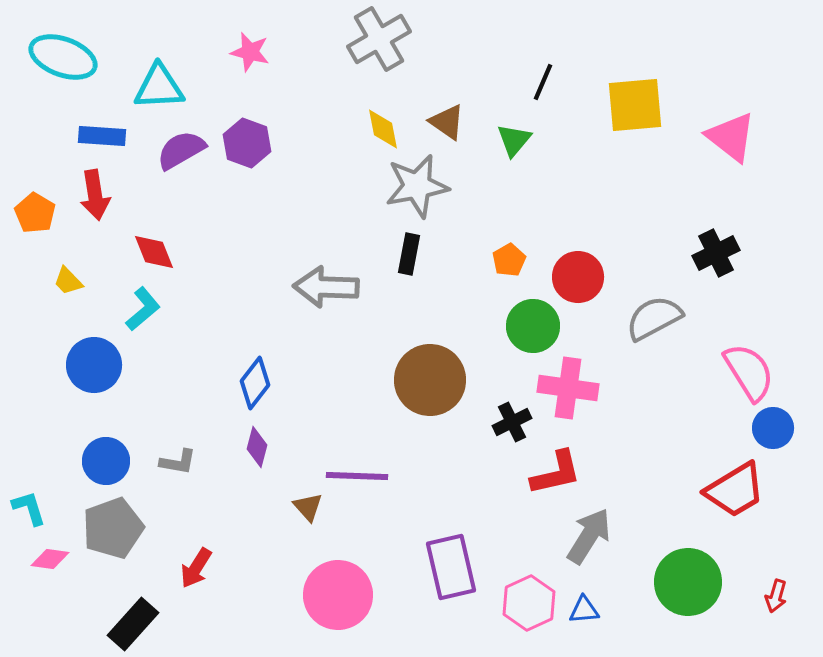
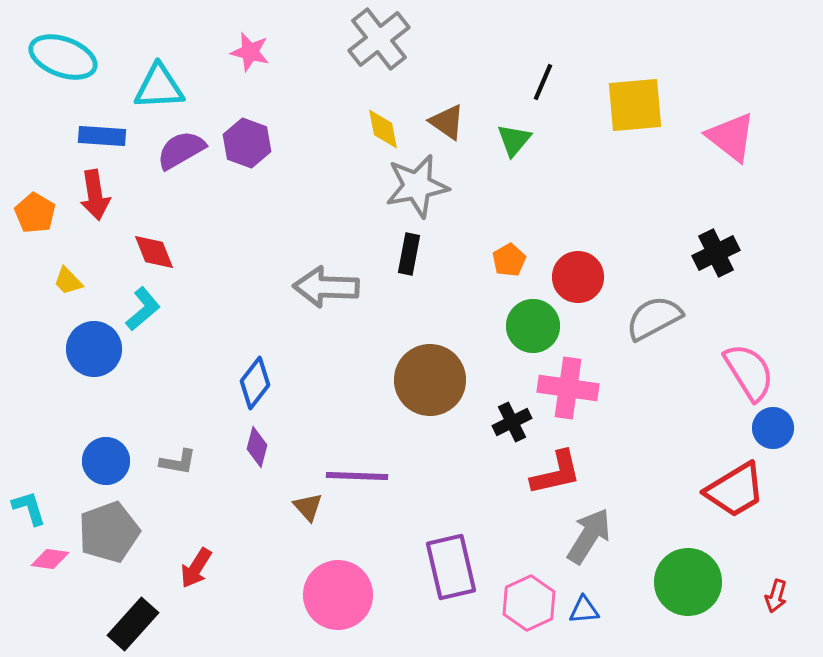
gray cross at (379, 39): rotated 8 degrees counterclockwise
blue circle at (94, 365): moved 16 px up
gray pentagon at (113, 528): moved 4 px left, 4 px down
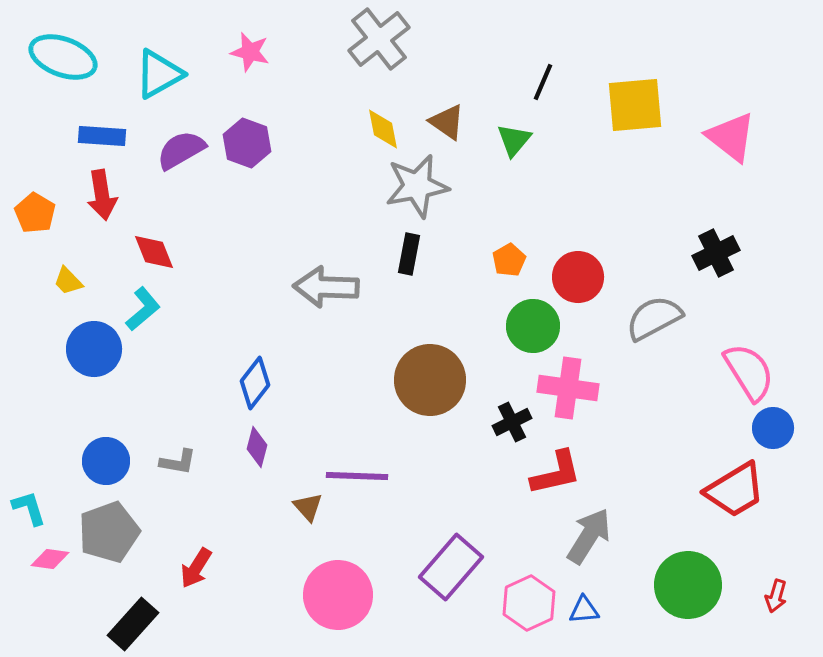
cyan triangle at (159, 87): moved 13 px up; rotated 26 degrees counterclockwise
red arrow at (95, 195): moved 7 px right
purple rectangle at (451, 567): rotated 54 degrees clockwise
green circle at (688, 582): moved 3 px down
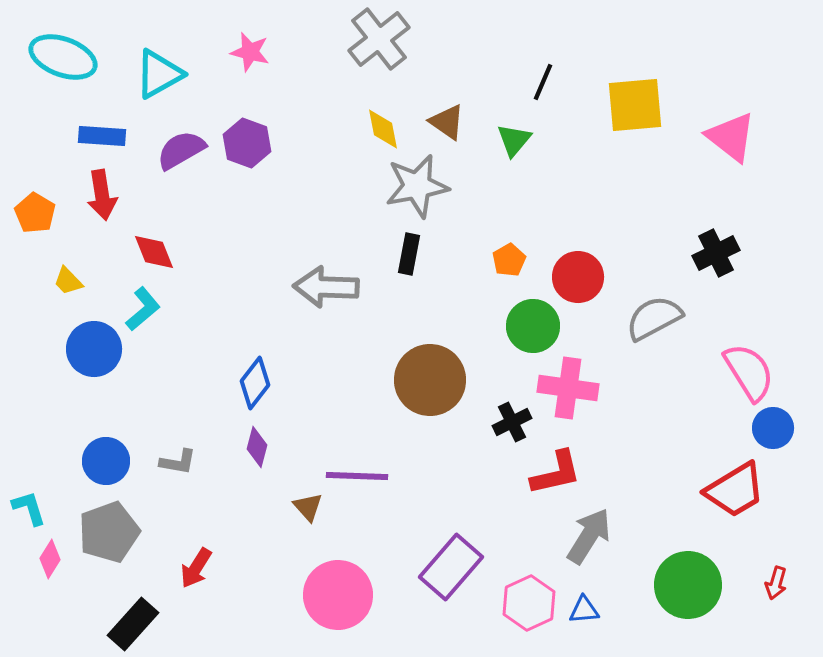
pink diamond at (50, 559): rotated 66 degrees counterclockwise
red arrow at (776, 596): moved 13 px up
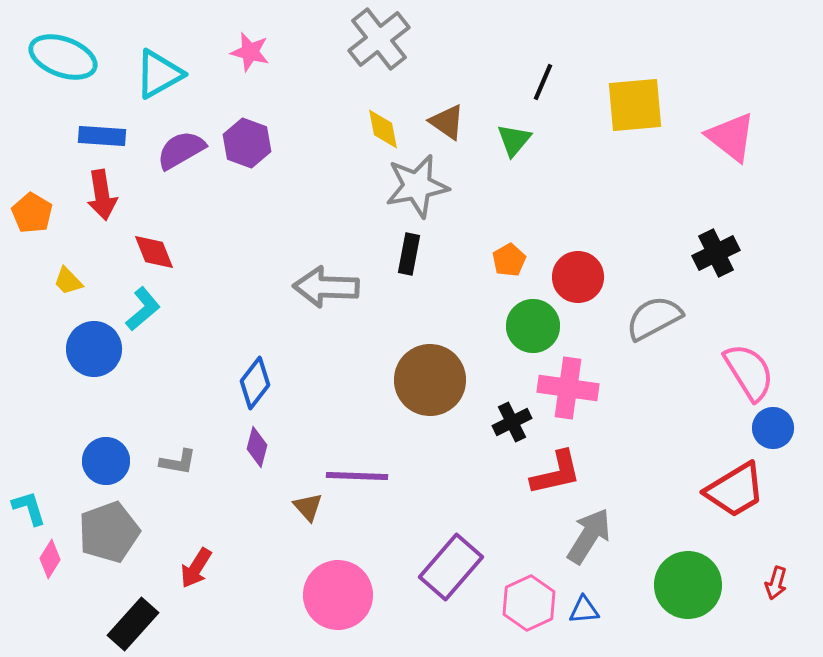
orange pentagon at (35, 213): moved 3 px left
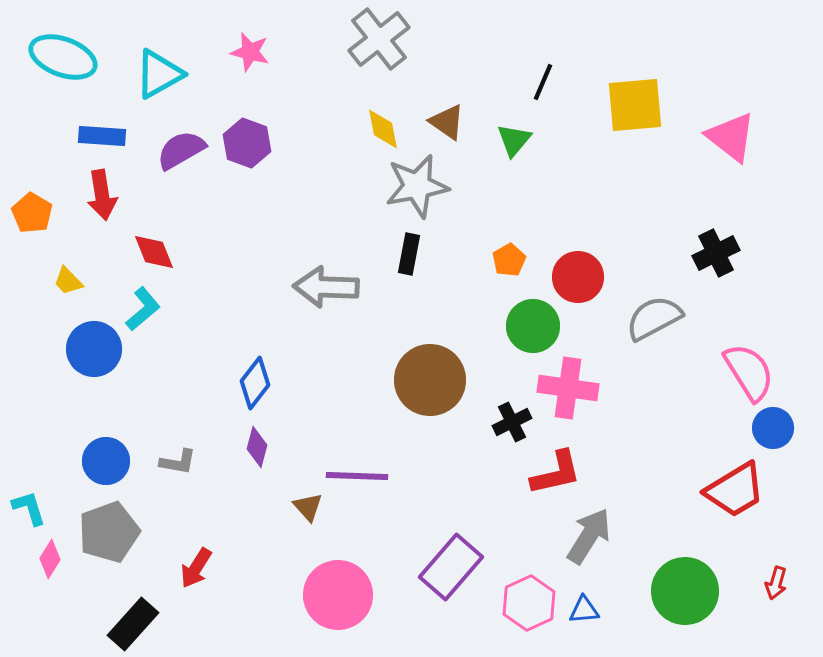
green circle at (688, 585): moved 3 px left, 6 px down
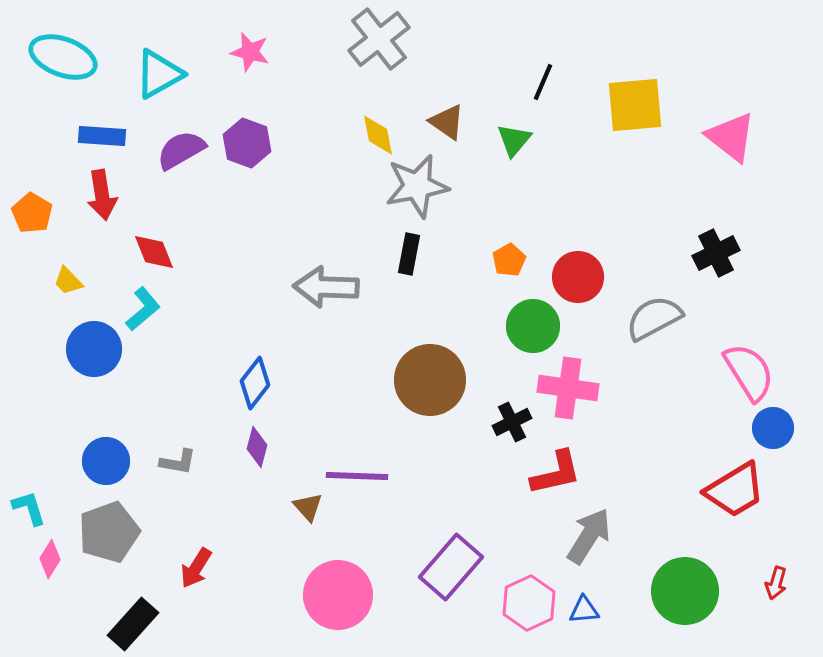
yellow diamond at (383, 129): moved 5 px left, 6 px down
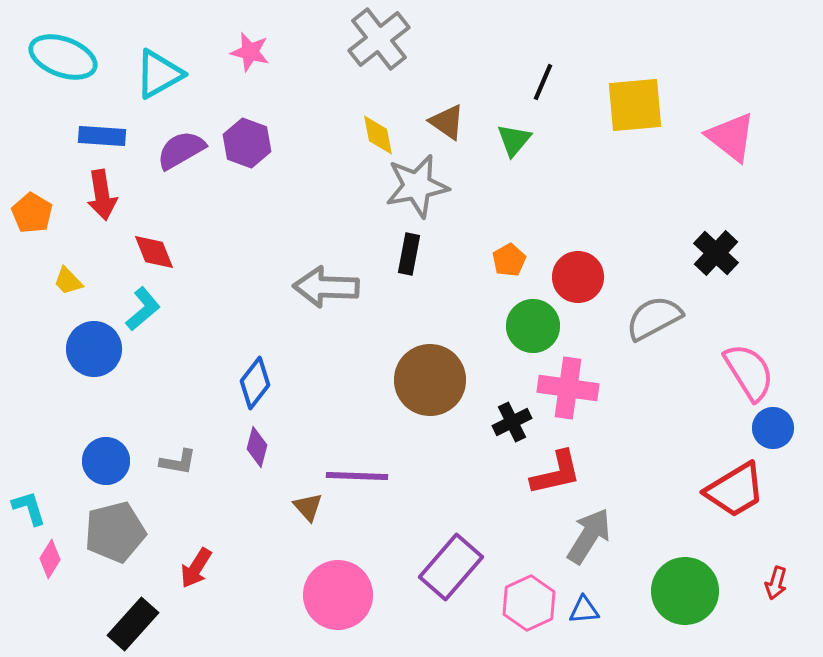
black cross at (716, 253): rotated 21 degrees counterclockwise
gray pentagon at (109, 532): moved 6 px right; rotated 6 degrees clockwise
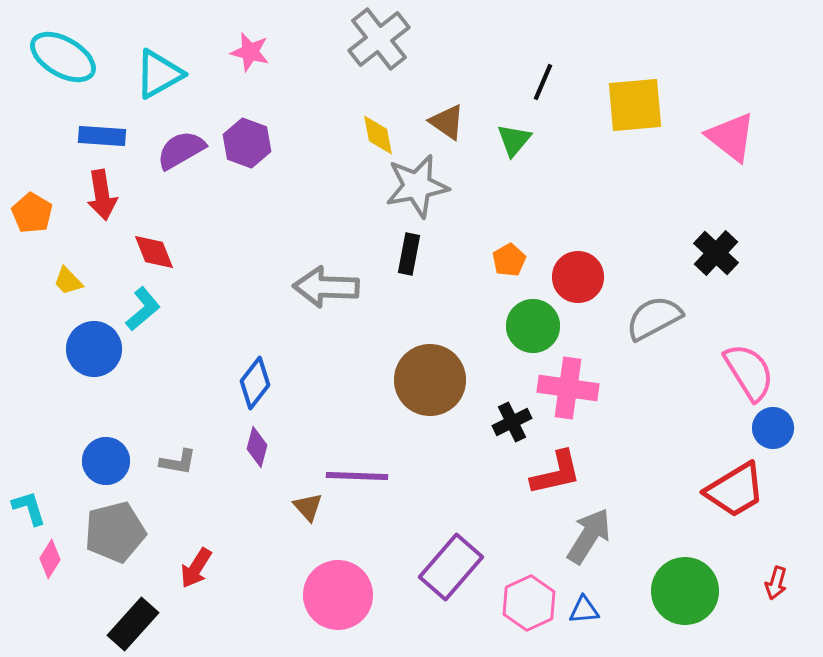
cyan ellipse at (63, 57): rotated 10 degrees clockwise
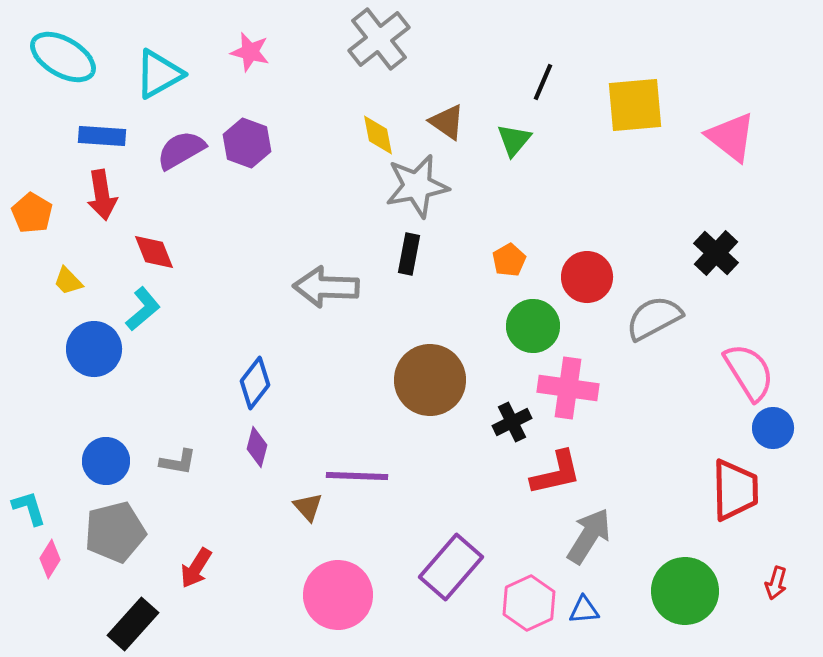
red circle at (578, 277): moved 9 px right
red trapezoid at (735, 490): rotated 60 degrees counterclockwise
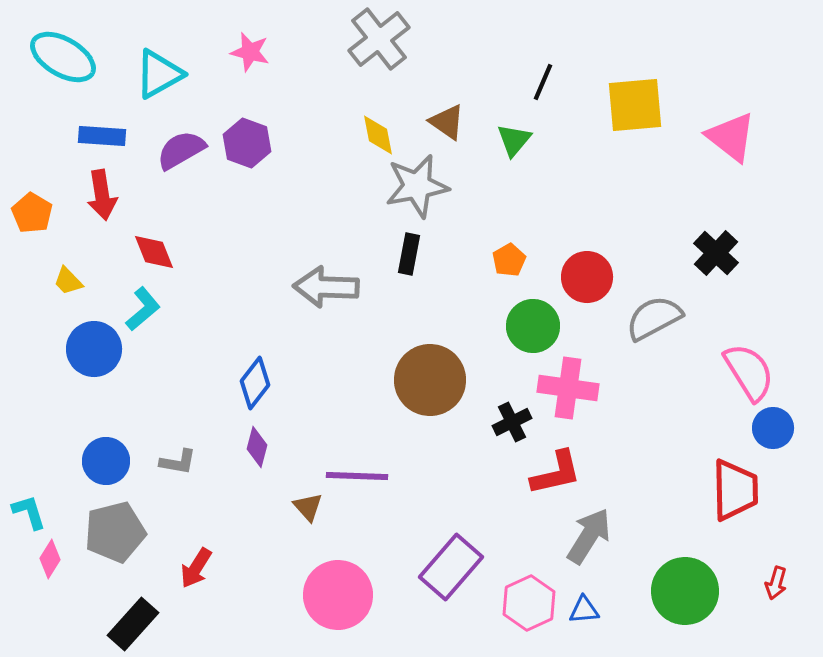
cyan L-shape at (29, 508): moved 4 px down
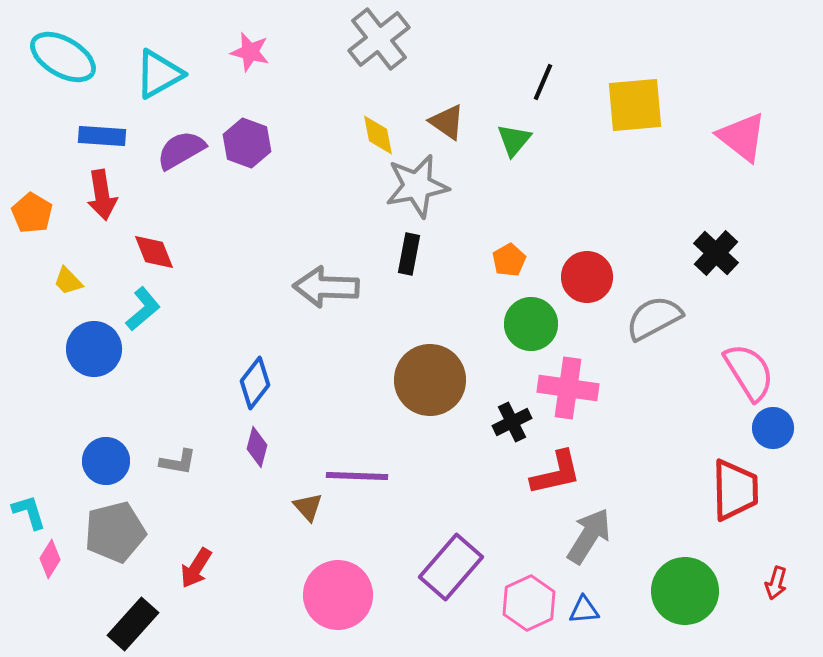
pink triangle at (731, 137): moved 11 px right
green circle at (533, 326): moved 2 px left, 2 px up
